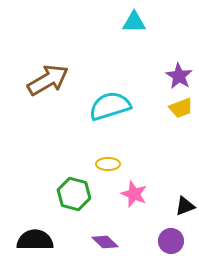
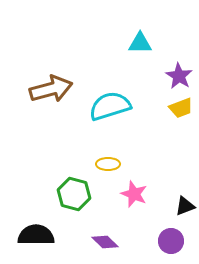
cyan triangle: moved 6 px right, 21 px down
brown arrow: moved 3 px right, 9 px down; rotated 15 degrees clockwise
black semicircle: moved 1 px right, 5 px up
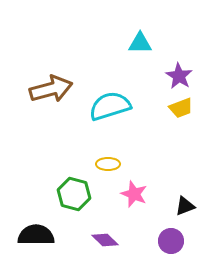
purple diamond: moved 2 px up
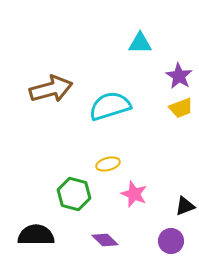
yellow ellipse: rotated 15 degrees counterclockwise
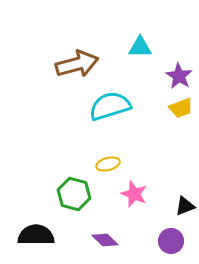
cyan triangle: moved 4 px down
brown arrow: moved 26 px right, 25 px up
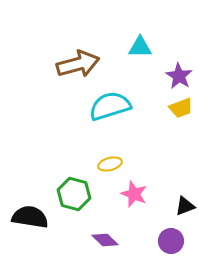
brown arrow: moved 1 px right
yellow ellipse: moved 2 px right
black semicircle: moved 6 px left, 18 px up; rotated 9 degrees clockwise
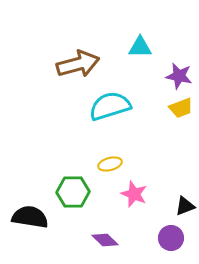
purple star: rotated 20 degrees counterclockwise
green hexagon: moved 1 px left, 2 px up; rotated 16 degrees counterclockwise
purple circle: moved 3 px up
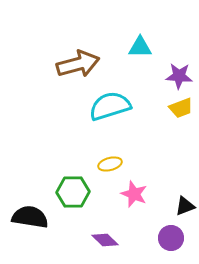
purple star: rotated 8 degrees counterclockwise
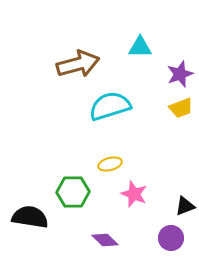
purple star: moved 1 px right, 2 px up; rotated 24 degrees counterclockwise
